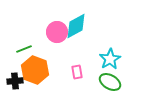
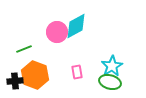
cyan star: moved 2 px right, 7 px down
orange hexagon: moved 5 px down
green ellipse: rotated 15 degrees counterclockwise
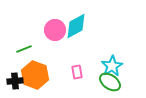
pink circle: moved 2 px left, 2 px up
green ellipse: rotated 20 degrees clockwise
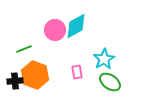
cyan star: moved 8 px left, 7 px up
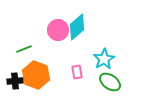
cyan diamond: moved 1 px right, 1 px down; rotated 12 degrees counterclockwise
pink circle: moved 3 px right
orange hexagon: moved 1 px right
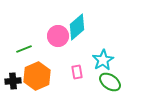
pink circle: moved 6 px down
cyan star: moved 1 px left, 1 px down
orange hexagon: moved 1 px right, 1 px down; rotated 16 degrees clockwise
black cross: moved 2 px left
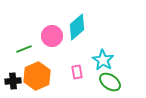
pink circle: moved 6 px left
cyan star: rotated 10 degrees counterclockwise
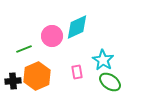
cyan diamond: rotated 16 degrees clockwise
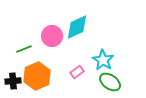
pink rectangle: rotated 64 degrees clockwise
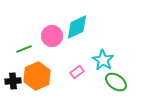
green ellipse: moved 6 px right
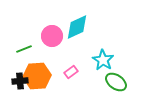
pink rectangle: moved 6 px left
orange hexagon: rotated 20 degrees clockwise
black cross: moved 7 px right
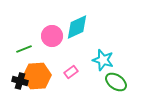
cyan star: rotated 15 degrees counterclockwise
black cross: rotated 21 degrees clockwise
